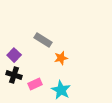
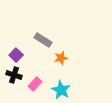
purple square: moved 2 px right
pink rectangle: rotated 24 degrees counterclockwise
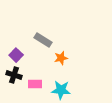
pink rectangle: rotated 48 degrees clockwise
cyan star: rotated 24 degrees counterclockwise
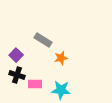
black cross: moved 3 px right
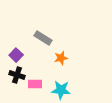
gray rectangle: moved 2 px up
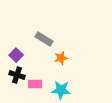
gray rectangle: moved 1 px right, 1 px down
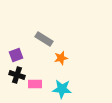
purple square: rotated 24 degrees clockwise
cyan star: moved 1 px right, 1 px up
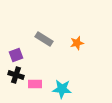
orange star: moved 16 px right, 15 px up
black cross: moved 1 px left
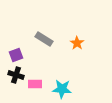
orange star: rotated 24 degrees counterclockwise
